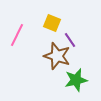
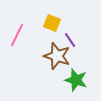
green star: rotated 30 degrees clockwise
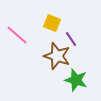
pink line: rotated 75 degrees counterclockwise
purple line: moved 1 px right, 1 px up
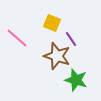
pink line: moved 3 px down
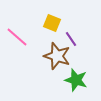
pink line: moved 1 px up
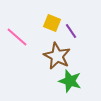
purple line: moved 8 px up
brown star: rotated 8 degrees clockwise
green star: moved 6 px left, 1 px down
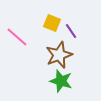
brown star: moved 2 px right, 1 px up; rotated 24 degrees clockwise
green star: moved 9 px left
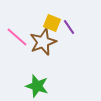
purple line: moved 2 px left, 4 px up
brown star: moved 16 px left, 13 px up
green star: moved 24 px left, 5 px down
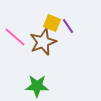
purple line: moved 1 px left, 1 px up
pink line: moved 2 px left
green star: rotated 15 degrees counterclockwise
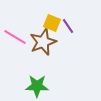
pink line: rotated 10 degrees counterclockwise
